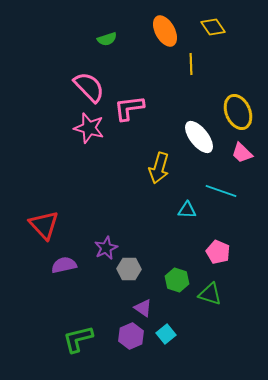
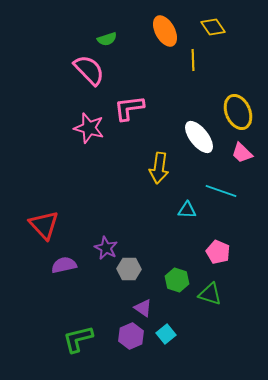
yellow line: moved 2 px right, 4 px up
pink semicircle: moved 17 px up
yellow arrow: rotated 8 degrees counterclockwise
purple star: rotated 20 degrees counterclockwise
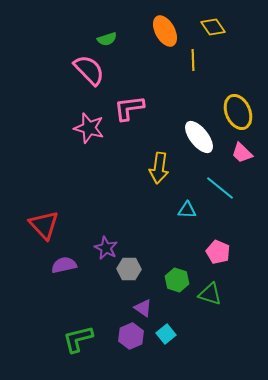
cyan line: moved 1 px left, 3 px up; rotated 20 degrees clockwise
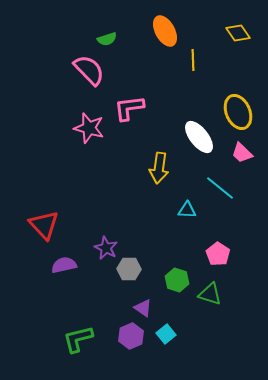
yellow diamond: moved 25 px right, 6 px down
pink pentagon: moved 2 px down; rotated 10 degrees clockwise
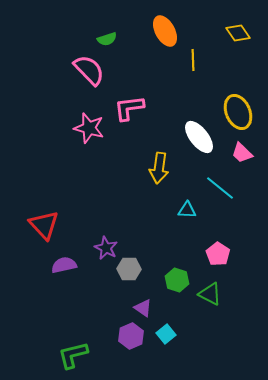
green triangle: rotated 10 degrees clockwise
green L-shape: moved 5 px left, 16 px down
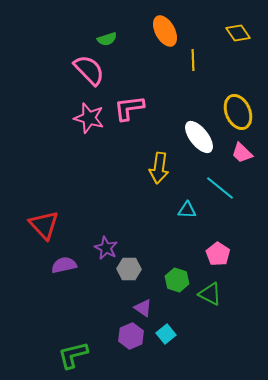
pink star: moved 10 px up
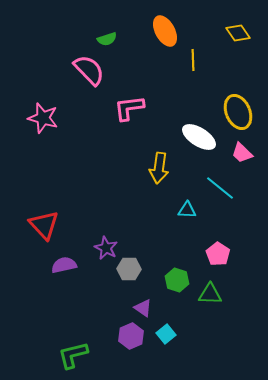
pink star: moved 46 px left
white ellipse: rotated 20 degrees counterclockwise
green triangle: rotated 25 degrees counterclockwise
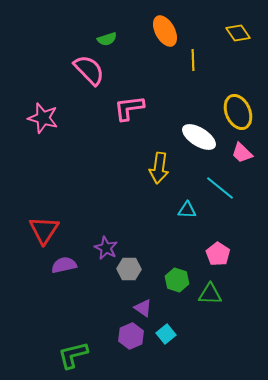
red triangle: moved 5 px down; rotated 16 degrees clockwise
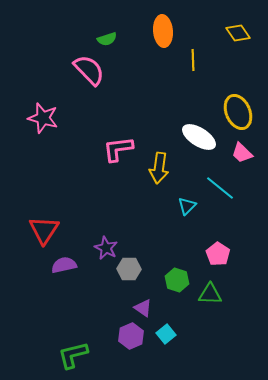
orange ellipse: moved 2 px left; rotated 24 degrees clockwise
pink L-shape: moved 11 px left, 41 px down
cyan triangle: moved 4 px up; rotated 48 degrees counterclockwise
